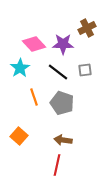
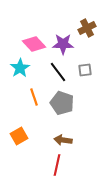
black line: rotated 15 degrees clockwise
orange square: rotated 18 degrees clockwise
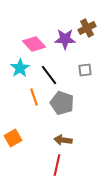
purple star: moved 2 px right, 5 px up
black line: moved 9 px left, 3 px down
orange square: moved 6 px left, 2 px down
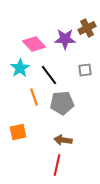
gray pentagon: rotated 25 degrees counterclockwise
orange square: moved 5 px right, 6 px up; rotated 18 degrees clockwise
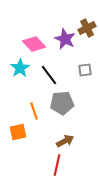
purple star: rotated 25 degrees clockwise
orange line: moved 14 px down
brown arrow: moved 2 px right, 1 px down; rotated 144 degrees clockwise
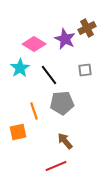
pink diamond: rotated 15 degrees counterclockwise
brown arrow: rotated 102 degrees counterclockwise
red line: moved 1 px left, 1 px down; rotated 55 degrees clockwise
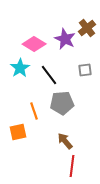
brown cross: rotated 12 degrees counterclockwise
red line: moved 16 px right; rotated 60 degrees counterclockwise
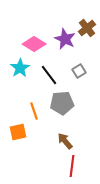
gray square: moved 6 px left, 1 px down; rotated 24 degrees counterclockwise
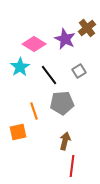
cyan star: moved 1 px up
brown arrow: rotated 54 degrees clockwise
